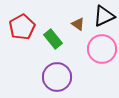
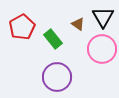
black triangle: moved 1 px left, 1 px down; rotated 35 degrees counterclockwise
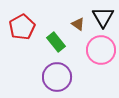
green rectangle: moved 3 px right, 3 px down
pink circle: moved 1 px left, 1 px down
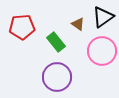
black triangle: rotated 25 degrees clockwise
red pentagon: rotated 25 degrees clockwise
pink circle: moved 1 px right, 1 px down
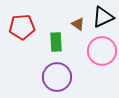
black triangle: rotated 10 degrees clockwise
green rectangle: rotated 36 degrees clockwise
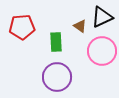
black triangle: moved 1 px left
brown triangle: moved 2 px right, 2 px down
